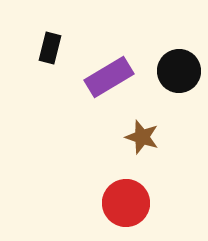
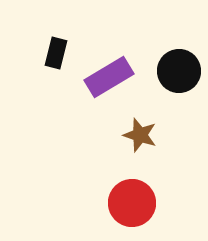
black rectangle: moved 6 px right, 5 px down
brown star: moved 2 px left, 2 px up
red circle: moved 6 px right
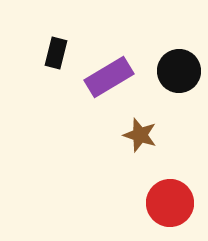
red circle: moved 38 px right
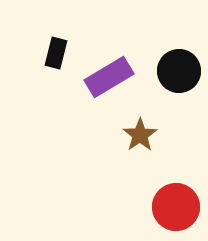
brown star: rotated 20 degrees clockwise
red circle: moved 6 px right, 4 px down
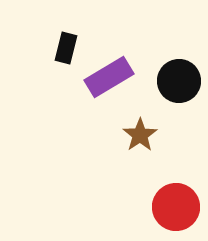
black rectangle: moved 10 px right, 5 px up
black circle: moved 10 px down
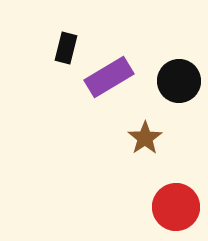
brown star: moved 5 px right, 3 px down
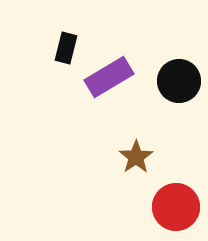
brown star: moved 9 px left, 19 px down
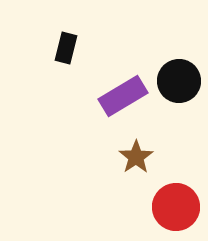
purple rectangle: moved 14 px right, 19 px down
